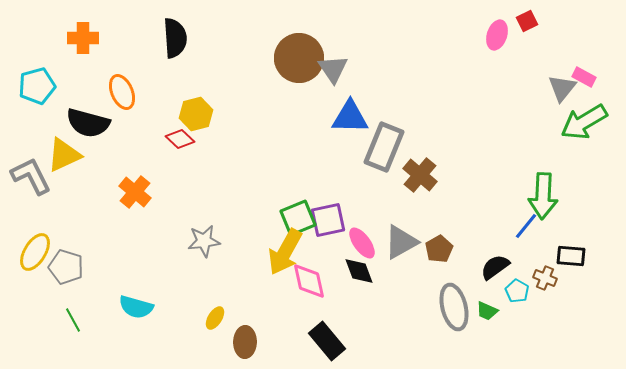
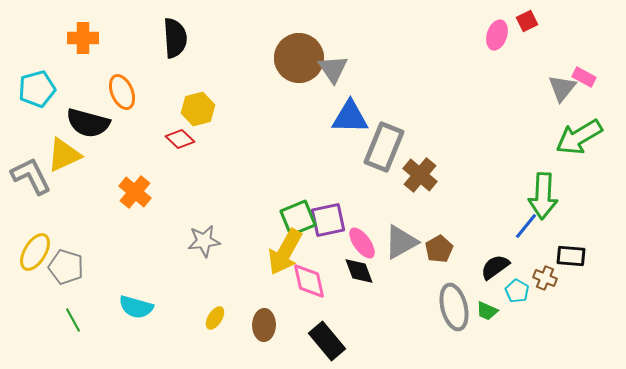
cyan pentagon at (37, 86): moved 3 px down
yellow hexagon at (196, 114): moved 2 px right, 5 px up
green arrow at (584, 122): moved 5 px left, 15 px down
brown ellipse at (245, 342): moved 19 px right, 17 px up
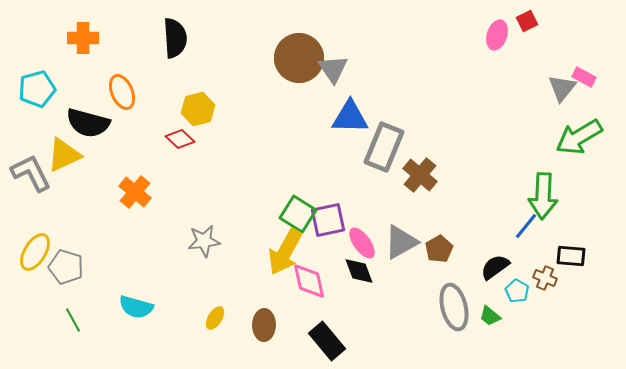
gray L-shape at (31, 176): moved 3 px up
green square at (298, 218): moved 4 px up; rotated 36 degrees counterclockwise
green trapezoid at (487, 311): moved 3 px right, 5 px down; rotated 15 degrees clockwise
